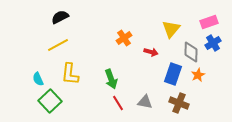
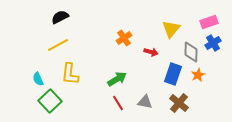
green arrow: moved 6 px right; rotated 102 degrees counterclockwise
brown cross: rotated 18 degrees clockwise
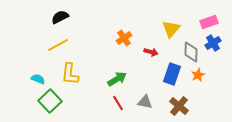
blue rectangle: moved 1 px left
cyan semicircle: rotated 136 degrees clockwise
brown cross: moved 3 px down
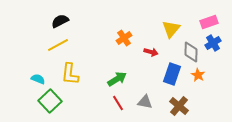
black semicircle: moved 4 px down
orange star: rotated 16 degrees counterclockwise
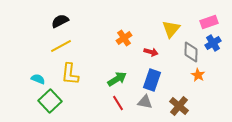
yellow line: moved 3 px right, 1 px down
blue rectangle: moved 20 px left, 6 px down
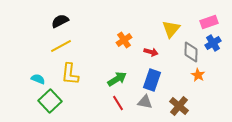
orange cross: moved 2 px down
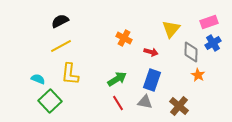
orange cross: moved 2 px up; rotated 28 degrees counterclockwise
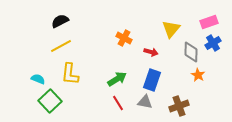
brown cross: rotated 30 degrees clockwise
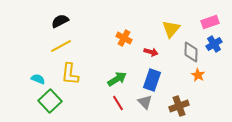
pink rectangle: moved 1 px right
blue cross: moved 1 px right, 1 px down
gray triangle: rotated 35 degrees clockwise
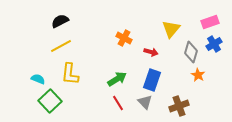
gray diamond: rotated 15 degrees clockwise
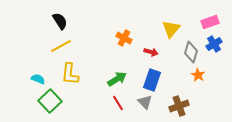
black semicircle: rotated 84 degrees clockwise
